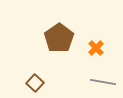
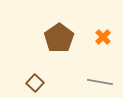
orange cross: moved 7 px right, 11 px up
gray line: moved 3 px left
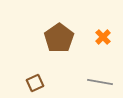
brown square: rotated 24 degrees clockwise
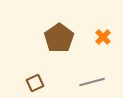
gray line: moved 8 px left; rotated 25 degrees counterclockwise
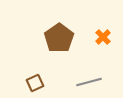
gray line: moved 3 px left
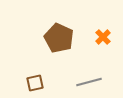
brown pentagon: rotated 12 degrees counterclockwise
brown square: rotated 12 degrees clockwise
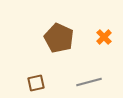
orange cross: moved 1 px right
brown square: moved 1 px right
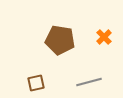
brown pentagon: moved 1 px right, 2 px down; rotated 16 degrees counterclockwise
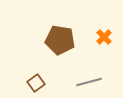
brown square: rotated 24 degrees counterclockwise
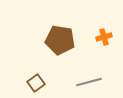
orange cross: rotated 28 degrees clockwise
